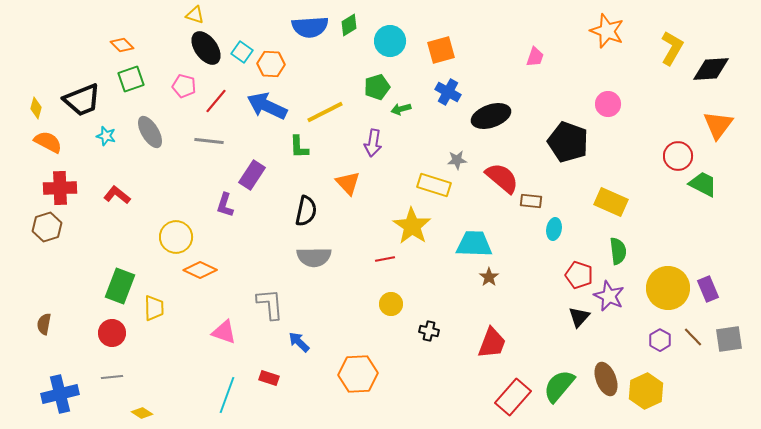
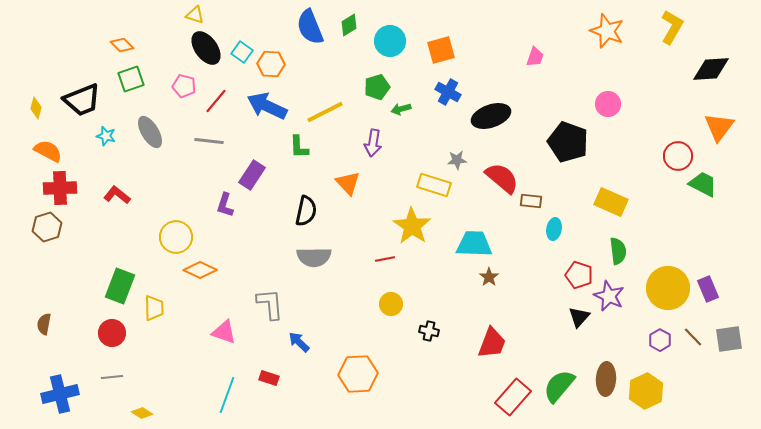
blue semicircle at (310, 27): rotated 72 degrees clockwise
yellow L-shape at (672, 48): moved 21 px up
orange triangle at (718, 125): moved 1 px right, 2 px down
orange semicircle at (48, 142): moved 9 px down
brown ellipse at (606, 379): rotated 24 degrees clockwise
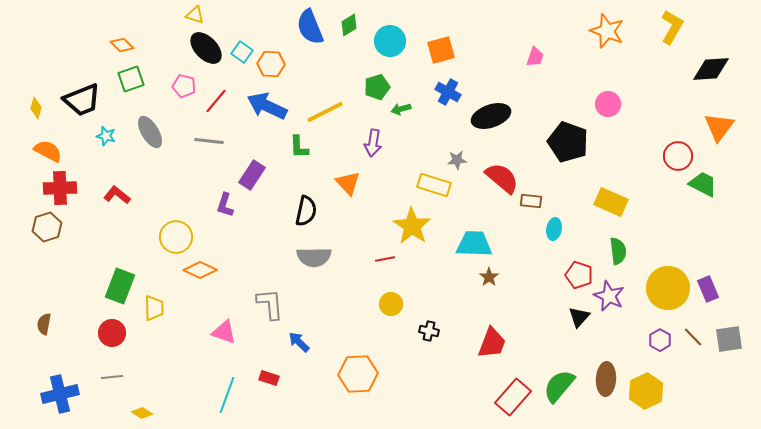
black ellipse at (206, 48): rotated 8 degrees counterclockwise
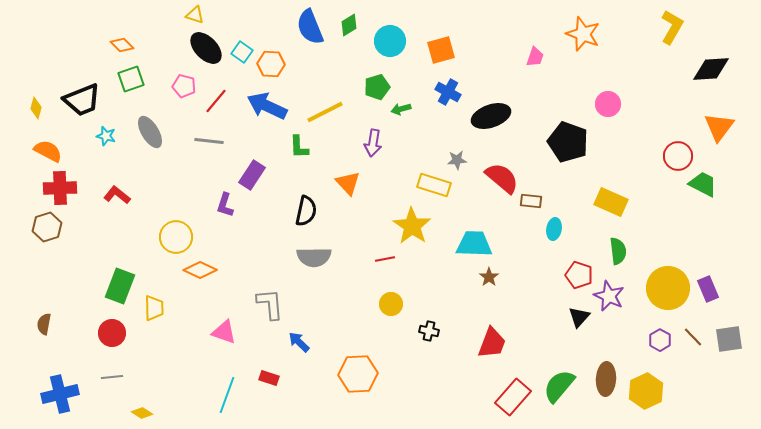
orange star at (607, 31): moved 24 px left, 3 px down
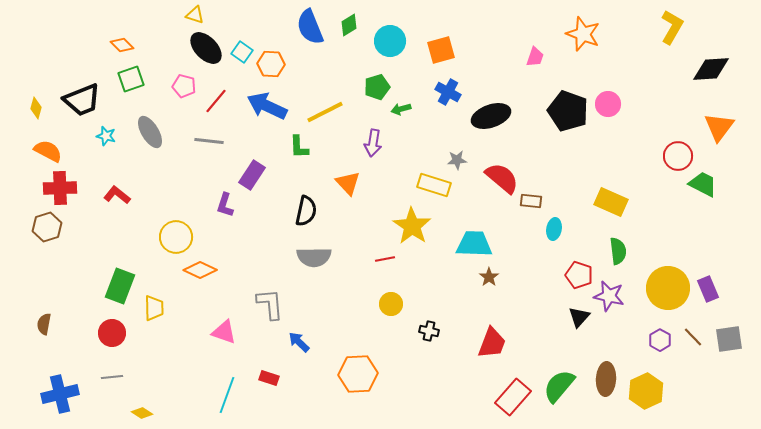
black pentagon at (568, 142): moved 31 px up
purple star at (609, 296): rotated 12 degrees counterclockwise
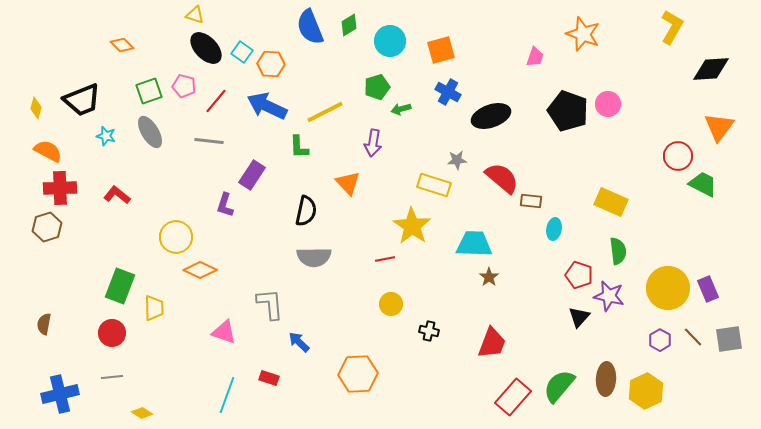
green square at (131, 79): moved 18 px right, 12 px down
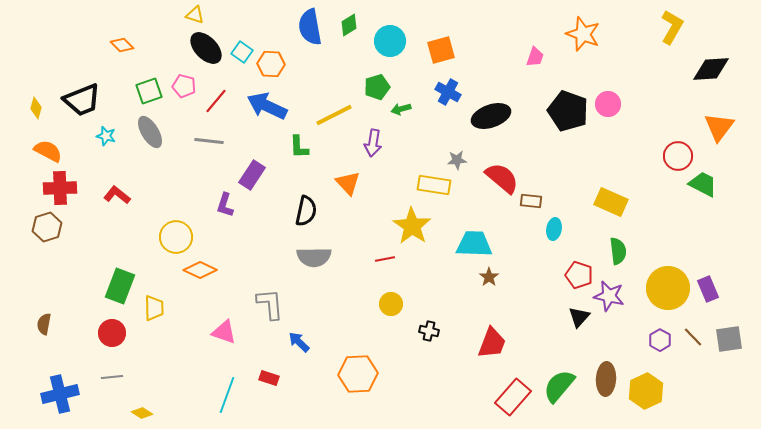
blue semicircle at (310, 27): rotated 12 degrees clockwise
yellow line at (325, 112): moved 9 px right, 3 px down
yellow rectangle at (434, 185): rotated 8 degrees counterclockwise
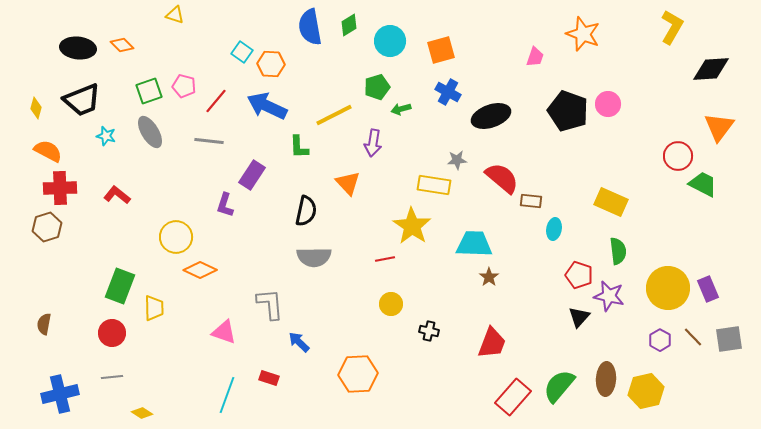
yellow triangle at (195, 15): moved 20 px left
black ellipse at (206, 48): moved 128 px left; rotated 40 degrees counterclockwise
yellow hexagon at (646, 391): rotated 12 degrees clockwise
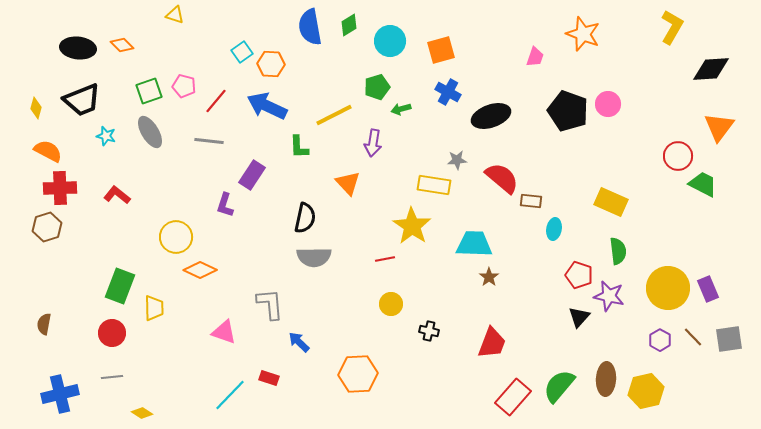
cyan square at (242, 52): rotated 20 degrees clockwise
black semicircle at (306, 211): moved 1 px left, 7 px down
cyan line at (227, 395): moved 3 px right; rotated 24 degrees clockwise
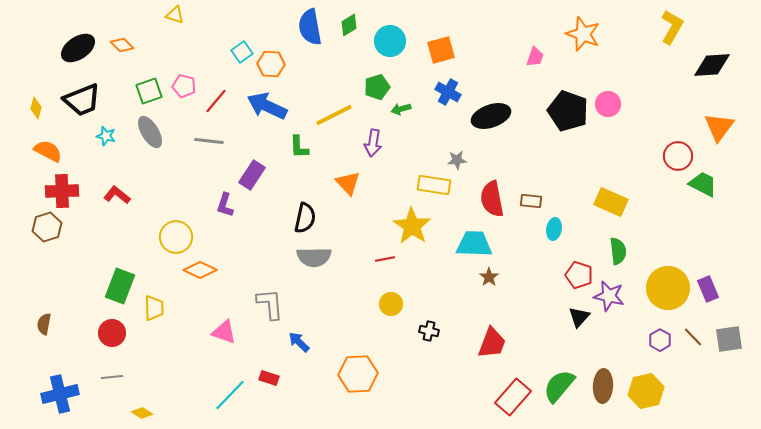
black ellipse at (78, 48): rotated 40 degrees counterclockwise
black diamond at (711, 69): moved 1 px right, 4 px up
red semicircle at (502, 178): moved 10 px left, 21 px down; rotated 141 degrees counterclockwise
red cross at (60, 188): moved 2 px right, 3 px down
brown ellipse at (606, 379): moved 3 px left, 7 px down
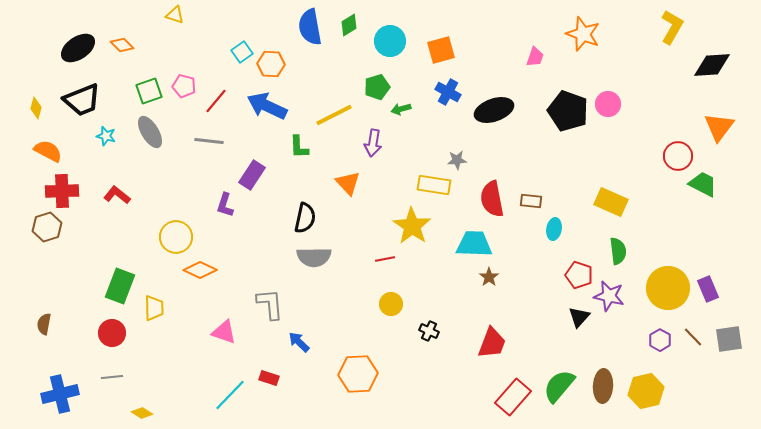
black ellipse at (491, 116): moved 3 px right, 6 px up
black cross at (429, 331): rotated 12 degrees clockwise
